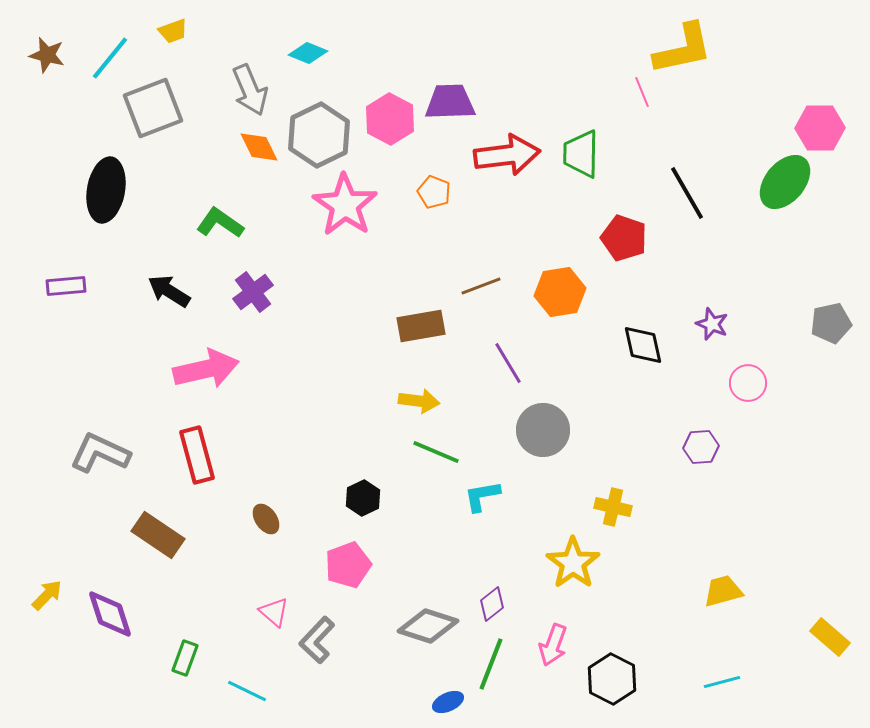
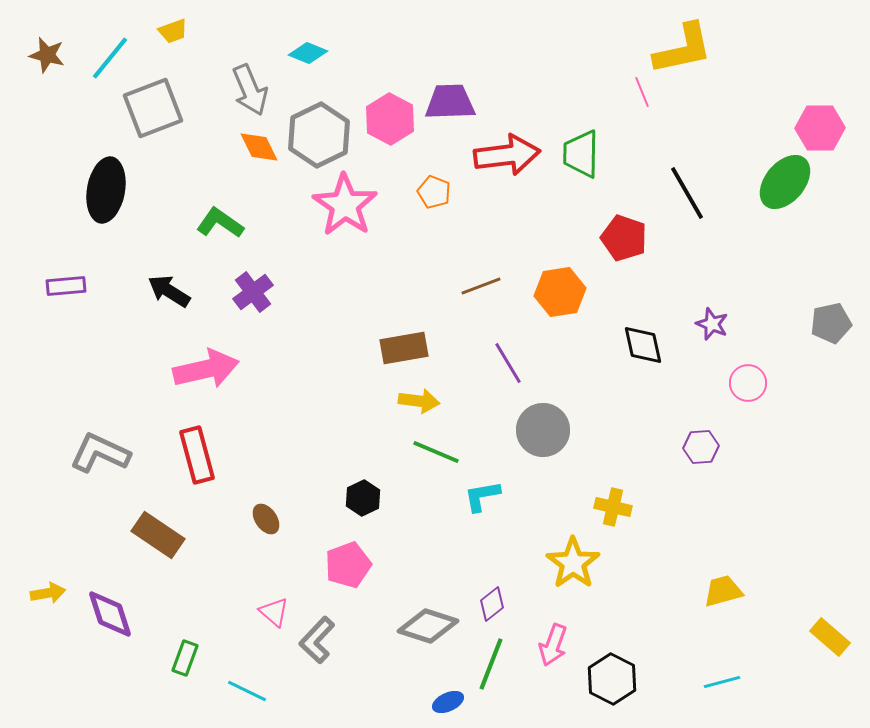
brown rectangle at (421, 326): moved 17 px left, 22 px down
yellow arrow at (47, 595): moved 1 px right, 2 px up; rotated 36 degrees clockwise
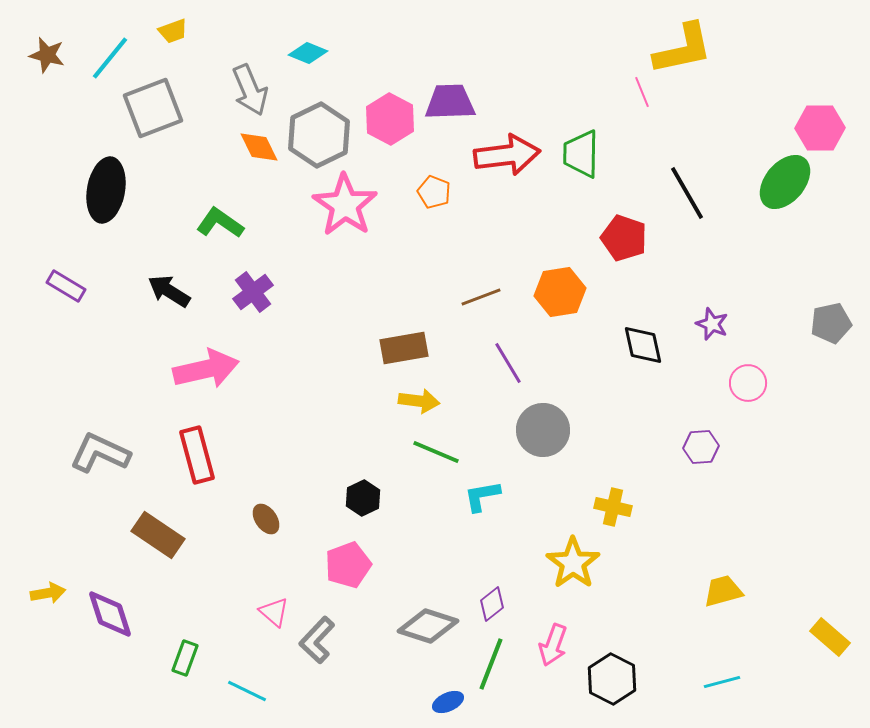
purple rectangle at (66, 286): rotated 36 degrees clockwise
brown line at (481, 286): moved 11 px down
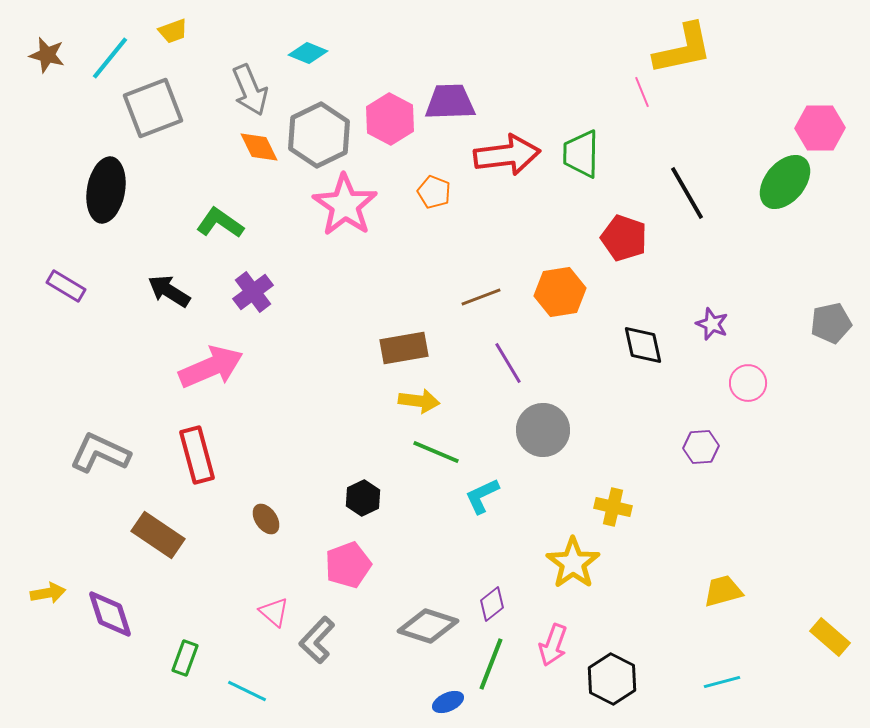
pink arrow at (206, 369): moved 5 px right, 2 px up; rotated 10 degrees counterclockwise
cyan L-shape at (482, 496): rotated 15 degrees counterclockwise
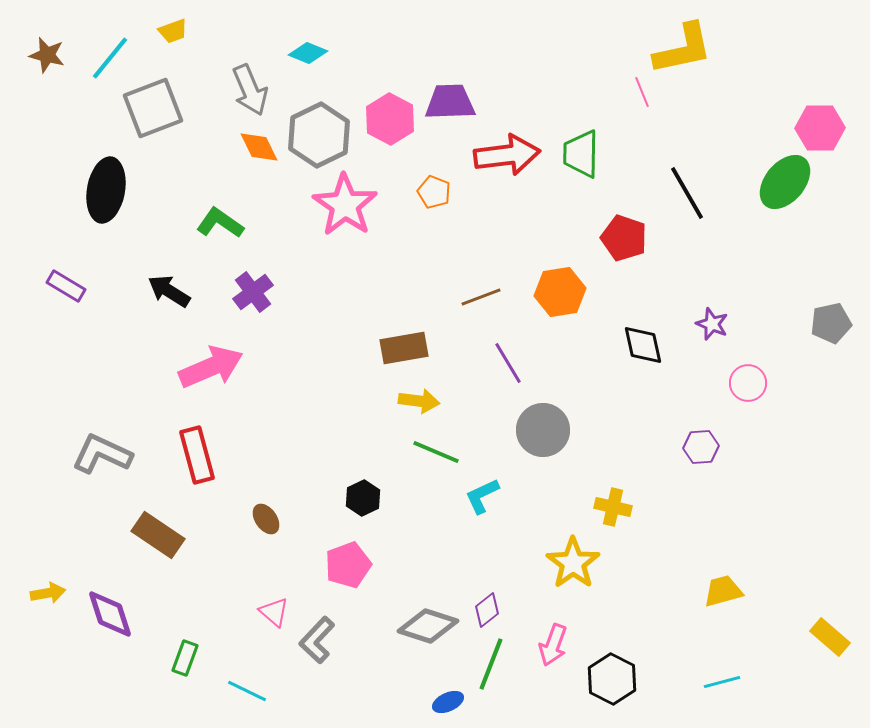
gray L-shape at (100, 453): moved 2 px right, 1 px down
purple diamond at (492, 604): moved 5 px left, 6 px down
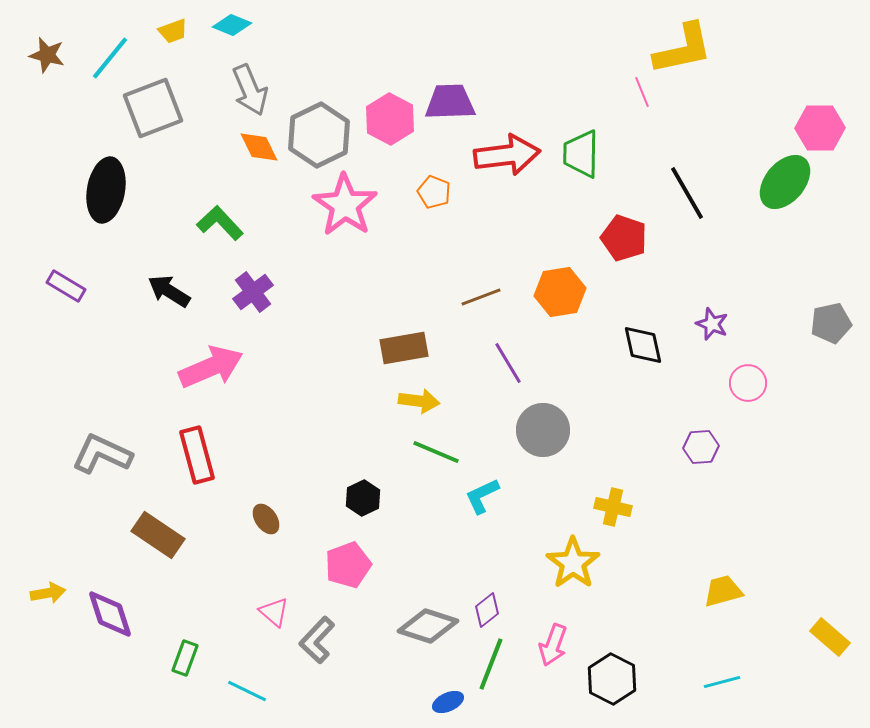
cyan diamond at (308, 53): moved 76 px left, 28 px up
green L-shape at (220, 223): rotated 12 degrees clockwise
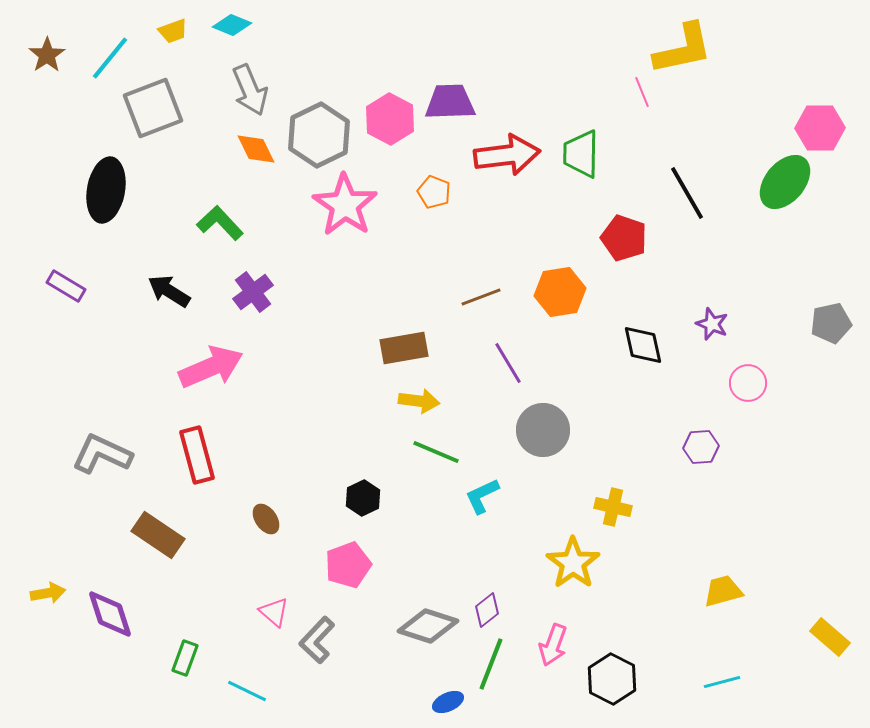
brown star at (47, 55): rotated 24 degrees clockwise
orange diamond at (259, 147): moved 3 px left, 2 px down
